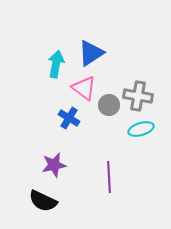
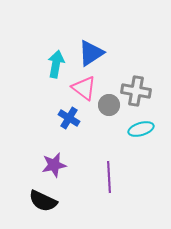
gray cross: moved 2 px left, 5 px up
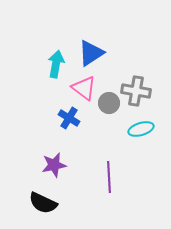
gray circle: moved 2 px up
black semicircle: moved 2 px down
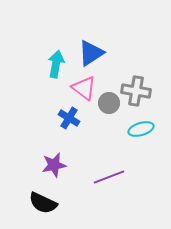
purple line: rotated 72 degrees clockwise
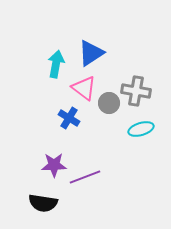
purple star: rotated 10 degrees clockwise
purple line: moved 24 px left
black semicircle: rotated 16 degrees counterclockwise
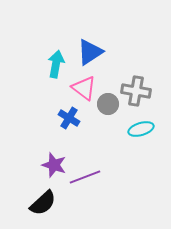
blue triangle: moved 1 px left, 1 px up
gray circle: moved 1 px left, 1 px down
purple star: rotated 20 degrees clockwise
black semicircle: rotated 52 degrees counterclockwise
